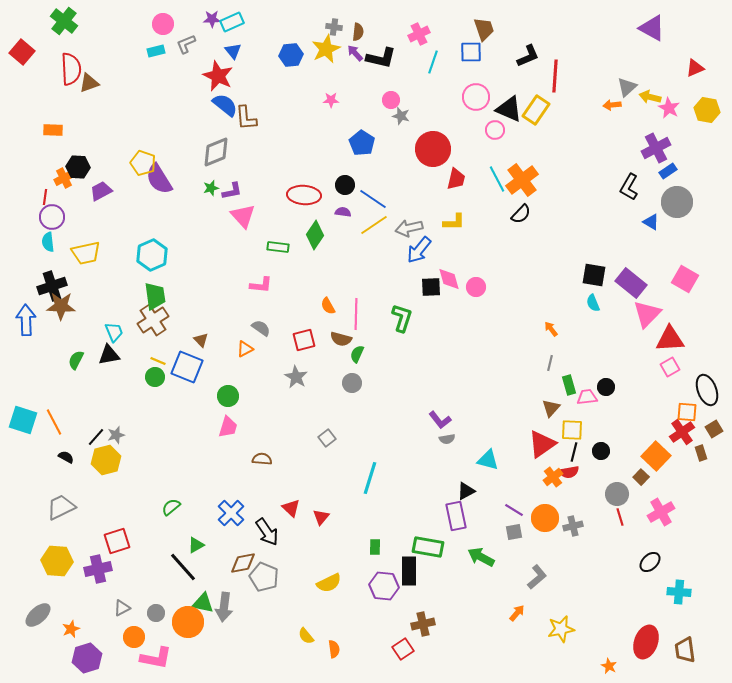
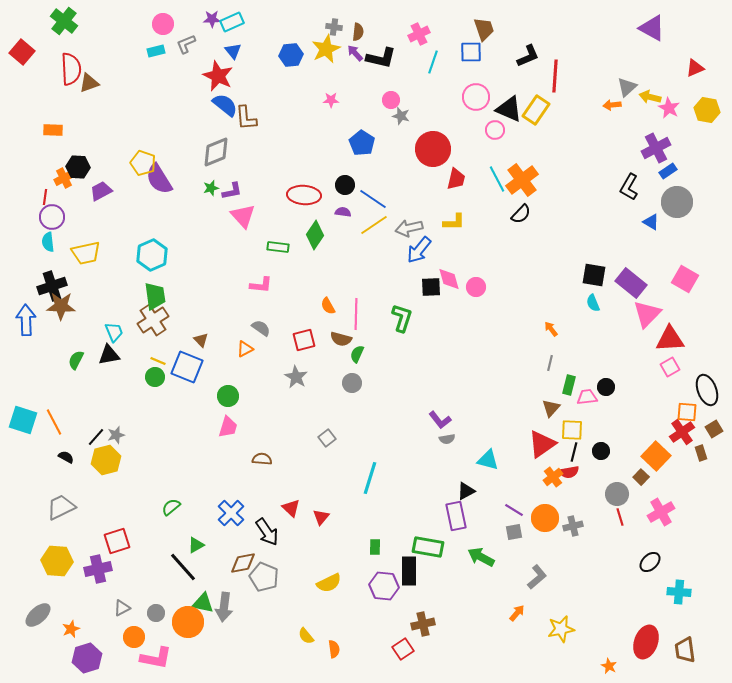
green rectangle at (569, 385): rotated 30 degrees clockwise
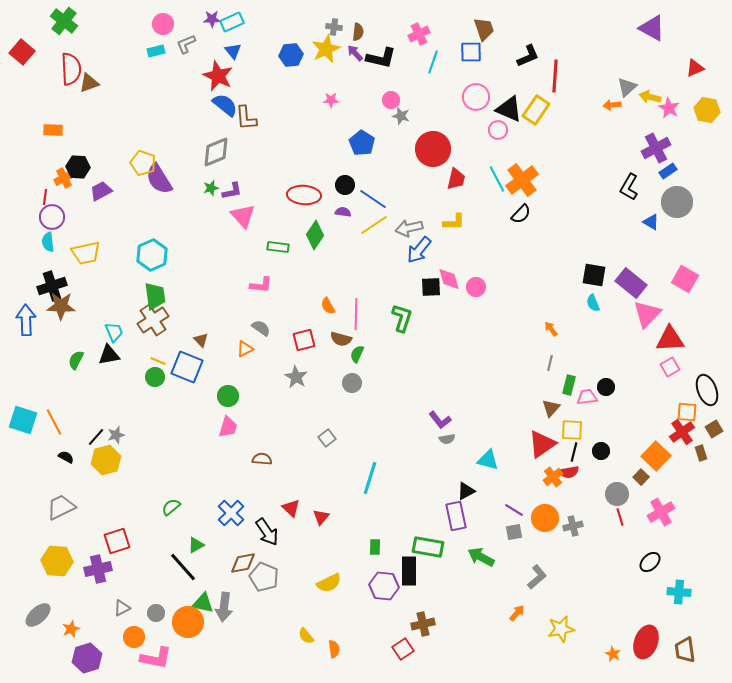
pink circle at (495, 130): moved 3 px right
orange star at (609, 666): moved 4 px right, 12 px up
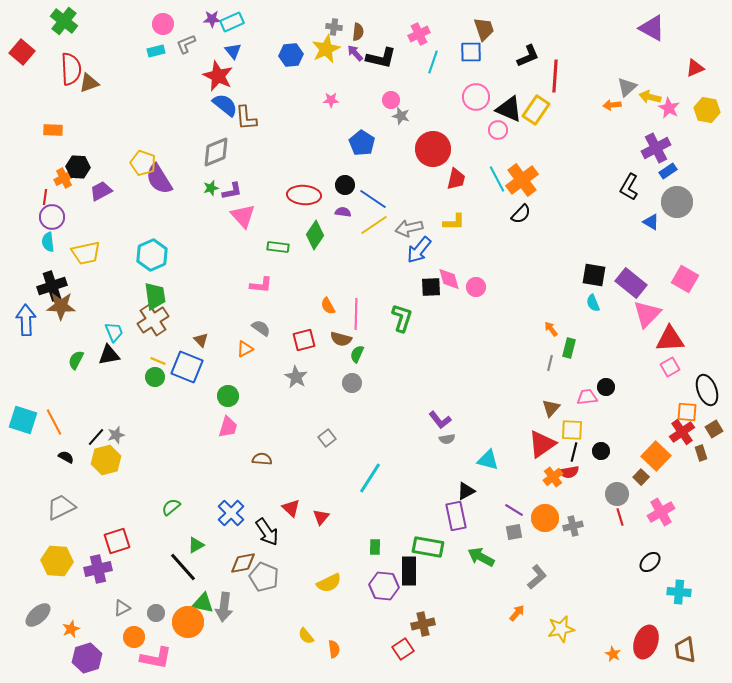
green rectangle at (569, 385): moved 37 px up
cyan line at (370, 478): rotated 16 degrees clockwise
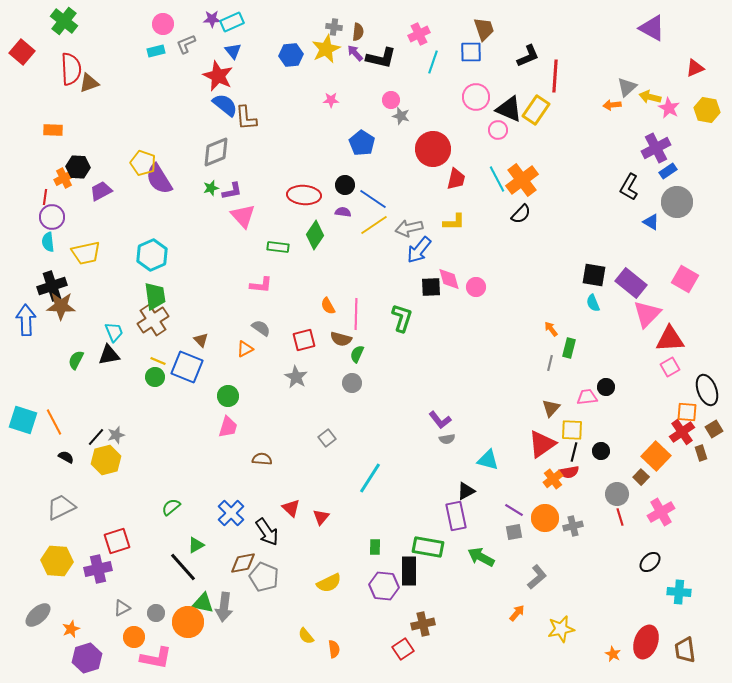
orange cross at (553, 477): moved 2 px down
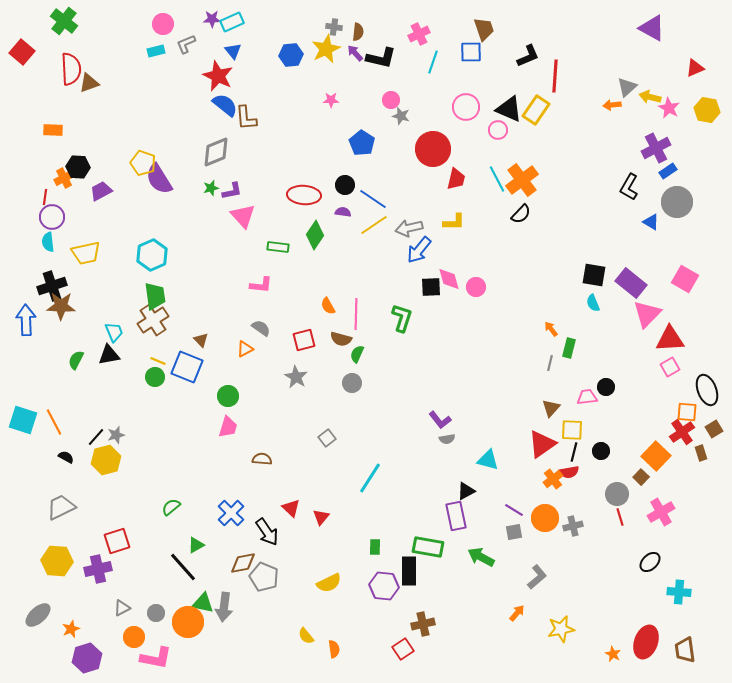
pink circle at (476, 97): moved 10 px left, 10 px down
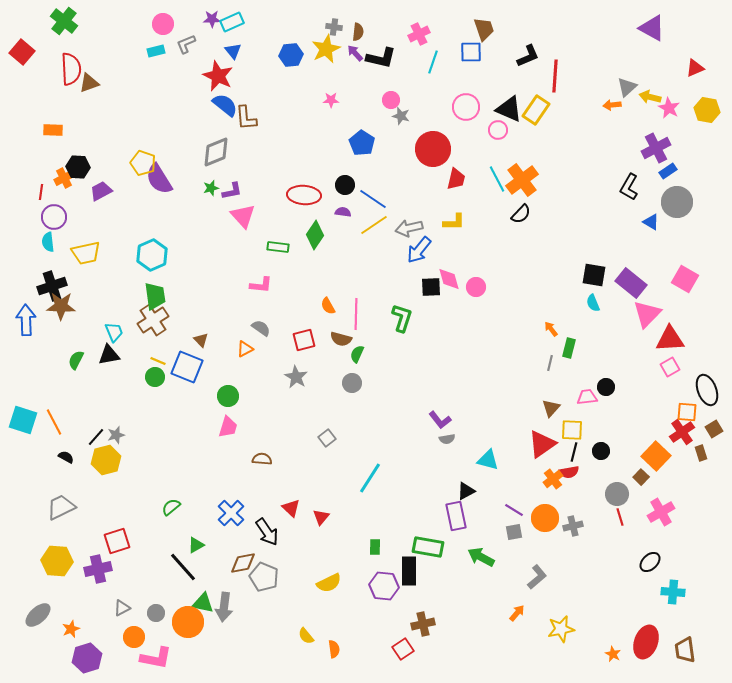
red line at (45, 197): moved 4 px left, 5 px up
purple circle at (52, 217): moved 2 px right
cyan cross at (679, 592): moved 6 px left
